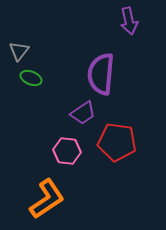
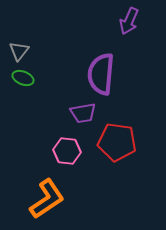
purple arrow: rotated 36 degrees clockwise
green ellipse: moved 8 px left
purple trapezoid: rotated 24 degrees clockwise
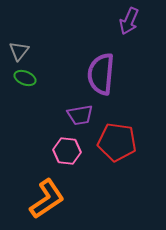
green ellipse: moved 2 px right
purple trapezoid: moved 3 px left, 2 px down
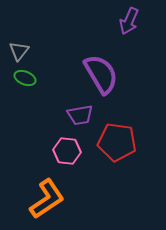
purple semicircle: rotated 144 degrees clockwise
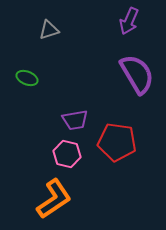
gray triangle: moved 30 px right, 21 px up; rotated 35 degrees clockwise
purple semicircle: moved 36 px right
green ellipse: moved 2 px right
purple trapezoid: moved 5 px left, 5 px down
pink hexagon: moved 3 px down; rotated 8 degrees clockwise
orange L-shape: moved 7 px right
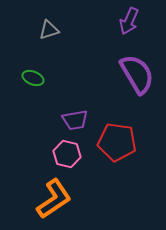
green ellipse: moved 6 px right
